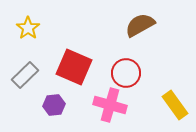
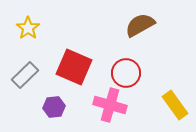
purple hexagon: moved 2 px down
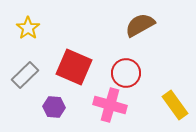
purple hexagon: rotated 10 degrees clockwise
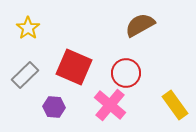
pink cross: rotated 24 degrees clockwise
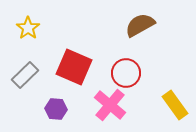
purple hexagon: moved 2 px right, 2 px down
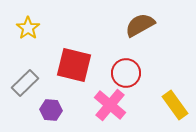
red square: moved 2 px up; rotated 9 degrees counterclockwise
gray rectangle: moved 8 px down
purple hexagon: moved 5 px left, 1 px down
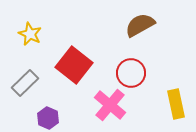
yellow star: moved 2 px right, 6 px down; rotated 10 degrees counterclockwise
red square: rotated 24 degrees clockwise
red circle: moved 5 px right
yellow rectangle: moved 1 px right, 1 px up; rotated 24 degrees clockwise
purple hexagon: moved 3 px left, 8 px down; rotated 20 degrees clockwise
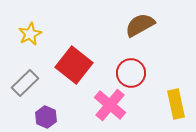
yellow star: rotated 20 degrees clockwise
purple hexagon: moved 2 px left, 1 px up
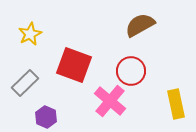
red square: rotated 18 degrees counterclockwise
red circle: moved 2 px up
pink cross: moved 4 px up
